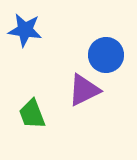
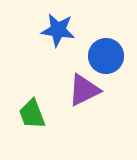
blue star: moved 33 px right
blue circle: moved 1 px down
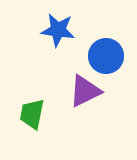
purple triangle: moved 1 px right, 1 px down
green trapezoid: rotated 32 degrees clockwise
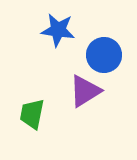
blue circle: moved 2 px left, 1 px up
purple triangle: rotated 6 degrees counterclockwise
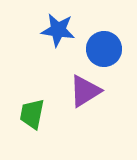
blue circle: moved 6 px up
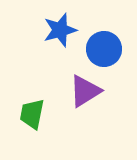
blue star: moved 2 px right; rotated 24 degrees counterclockwise
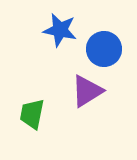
blue star: rotated 28 degrees clockwise
purple triangle: moved 2 px right
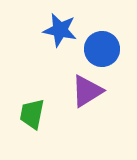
blue circle: moved 2 px left
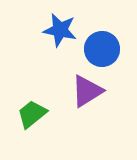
green trapezoid: rotated 40 degrees clockwise
